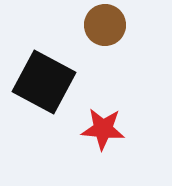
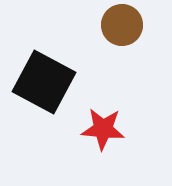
brown circle: moved 17 px right
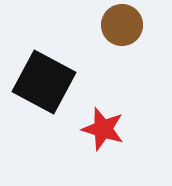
red star: rotated 12 degrees clockwise
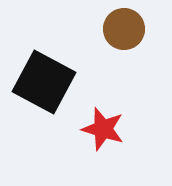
brown circle: moved 2 px right, 4 px down
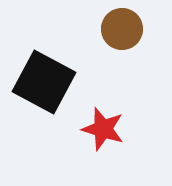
brown circle: moved 2 px left
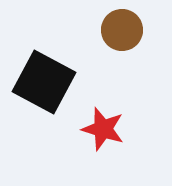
brown circle: moved 1 px down
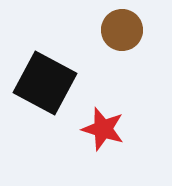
black square: moved 1 px right, 1 px down
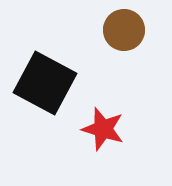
brown circle: moved 2 px right
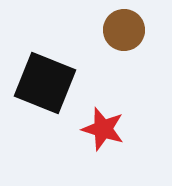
black square: rotated 6 degrees counterclockwise
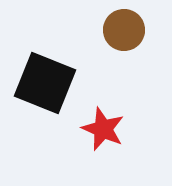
red star: rotated 6 degrees clockwise
